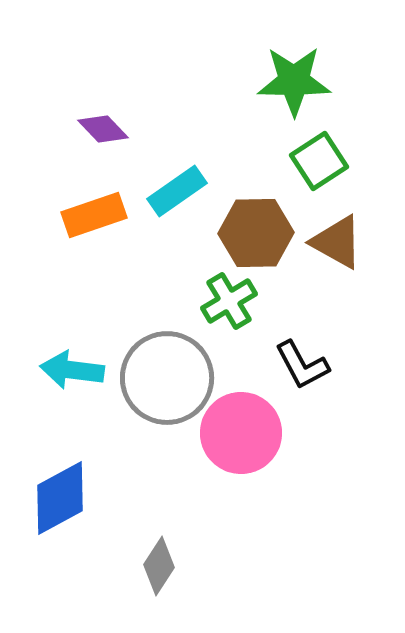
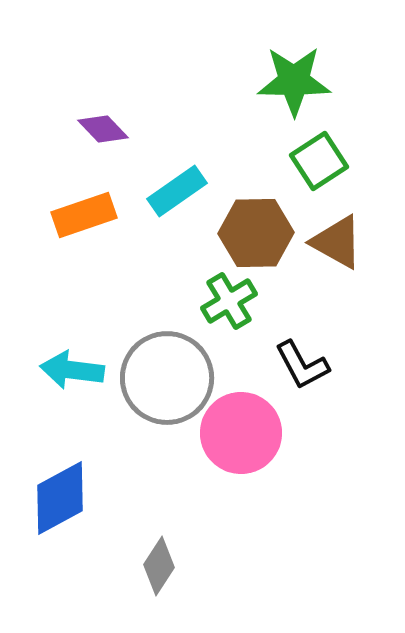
orange rectangle: moved 10 px left
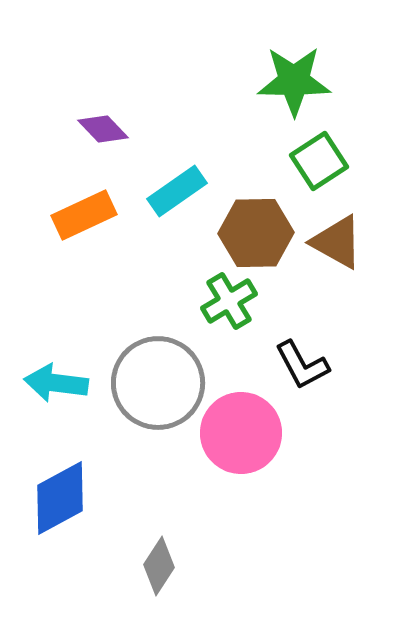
orange rectangle: rotated 6 degrees counterclockwise
cyan arrow: moved 16 px left, 13 px down
gray circle: moved 9 px left, 5 px down
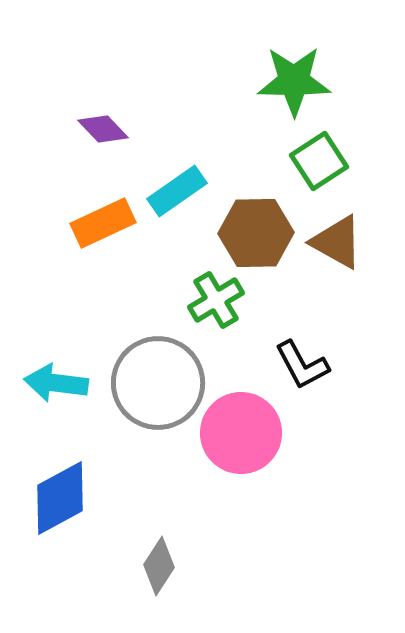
orange rectangle: moved 19 px right, 8 px down
green cross: moved 13 px left, 1 px up
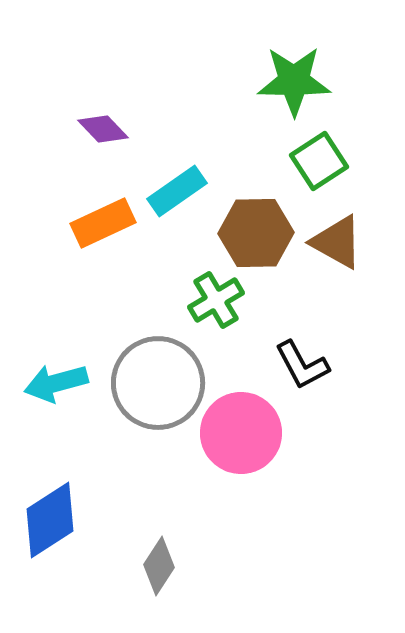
cyan arrow: rotated 22 degrees counterclockwise
blue diamond: moved 10 px left, 22 px down; rotated 4 degrees counterclockwise
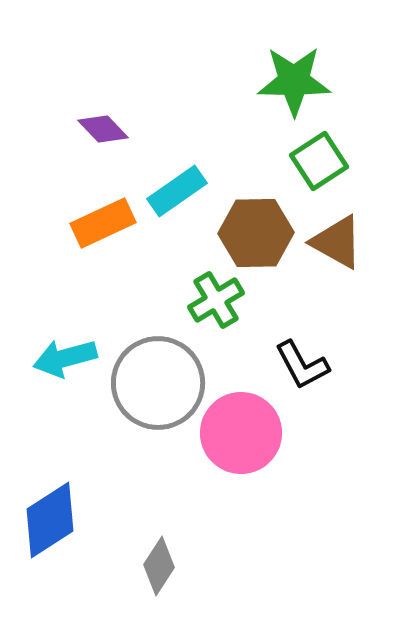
cyan arrow: moved 9 px right, 25 px up
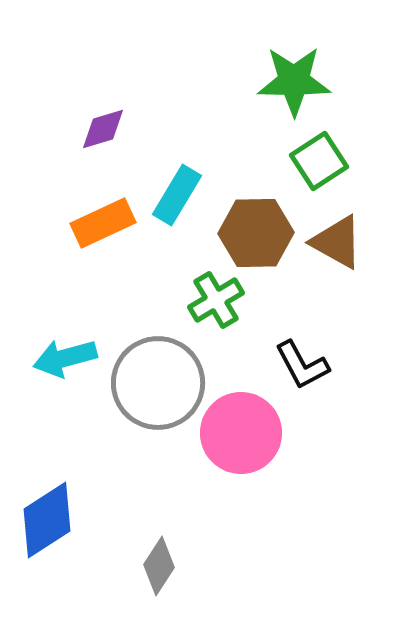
purple diamond: rotated 63 degrees counterclockwise
cyan rectangle: moved 4 px down; rotated 24 degrees counterclockwise
blue diamond: moved 3 px left
